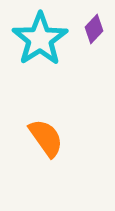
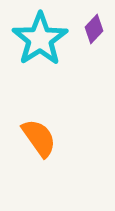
orange semicircle: moved 7 px left
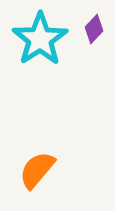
orange semicircle: moved 2 px left, 32 px down; rotated 105 degrees counterclockwise
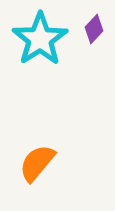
orange semicircle: moved 7 px up
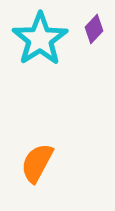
orange semicircle: rotated 12 degrees counterclockwise
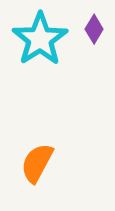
purple diamond: rotated 12 degrees counterclockwise
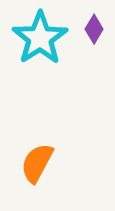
cyan star: moved 1 px up
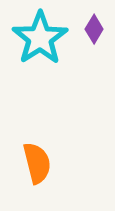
orange semicircle: rotated 138 degrees clockwise
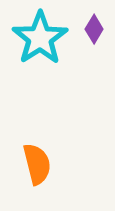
orange semicircle: moved 1 px down
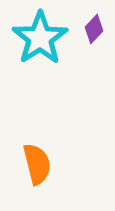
purple diamond: rotated 12 degrees clockwise
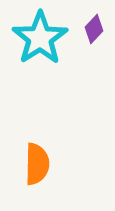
orange semicircle: rotated 15 degrees clockwise
